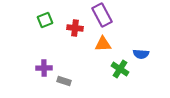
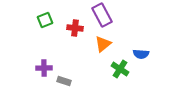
orange triangle: rotated 36 degrees counterclockwise
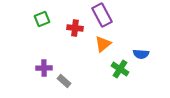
green square: moved 3 px left, 1 px up
gray rectangle: rotated 24 degrees clockwise
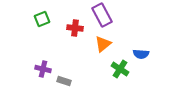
purple cross: moved 1 px left, 1 px down; rotated 14 degrees clockwise
gray rectangle: rotated 24 degrees counterclockwise
